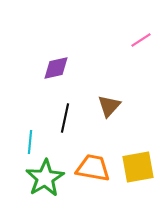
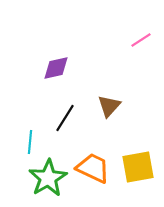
black line: rotated 20 degrees clockwise
orange trapezoid: rotated 15 degrees clockwise
green star: moved 3 px right
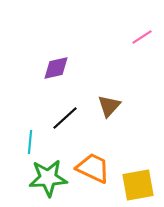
pink line: moved 1 px right, 3 px up
black line: rotated 16 degrees clockwise
yellow square: moved 18 px down
green star: rotated 27 degrees clockwise
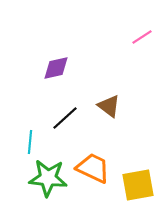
brown triangle: rotated 35 degrees counterclockwise
green star: rotated 9 degrees clockwise
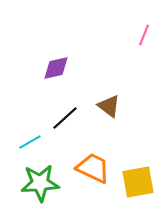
pink line: moved 2 px right, 2 px up; rotated 35 degrees counterclockwise
cyan line: rotated 55 degrees clockwise
green star: moved 8 px left, 5 px down; rotated 9 degrees counterclockwise
yellow square: moved 3 px up
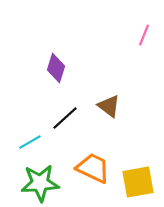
purple diamond: rotated 60 degrees counterclockwise
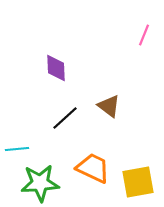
purple diamond: rotated 20 degrees counterclockwise
cyan line: moved 13 px left, 7 px down; rotated 25 degrees clockwise
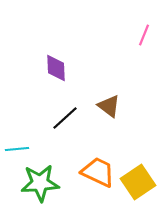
orange trapezoid: moved 5 px right, 4 px down
yellow square: rotated 24 degrees counterclockwise
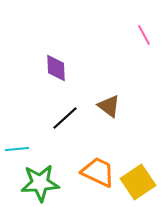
pink line: rotated 50 degrees counterclockwise
